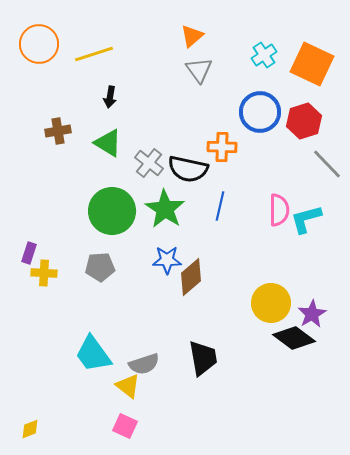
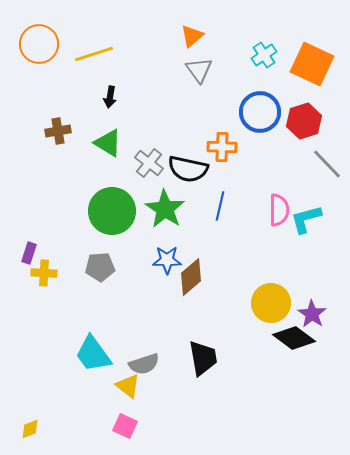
purple star: rotated 8 degrees counterclockwise
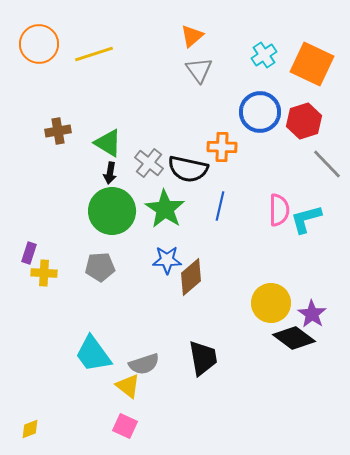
black arrow: moved 76 px down
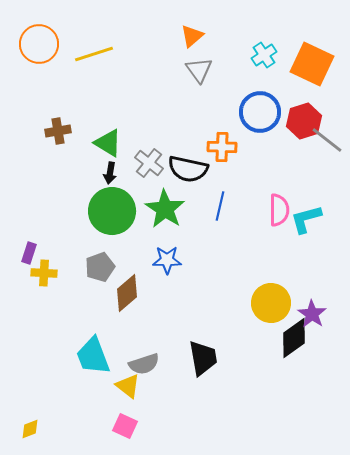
gray line: moved 24 px up; rotated 8 degrees counterclockwise
gray pentagon: rotated 16 degrees counterclockwise
brown diamond: moved 64 px left, 16 px down
black diamond: rotated 72 degrees counterclockwise
cyan trapezoid: moved 2 px down; rotated 15 degrees clockwise
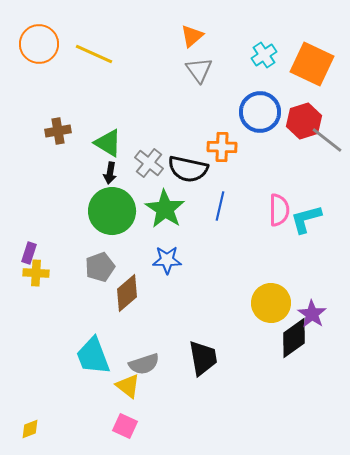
yellow line: rotated 42 degrees clockwise
yellow cross: moved 8 px left
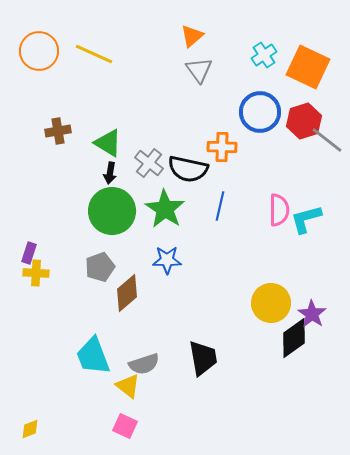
orange circle: moved 7 px down
orange square: moved 4 px left, 3 px down
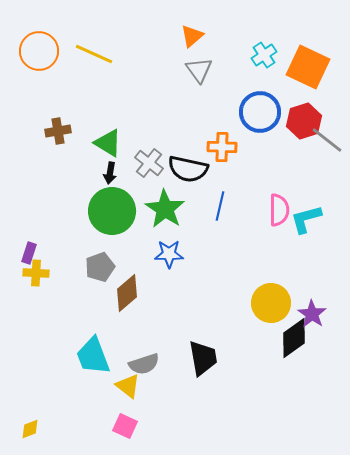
blue star: moved 2 px right, 6 px up
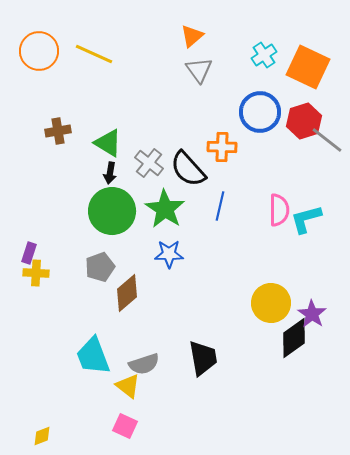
black semicircle: rotated 36 degrees clockwise
yellow diamond: moved 12 px right, 7 px down
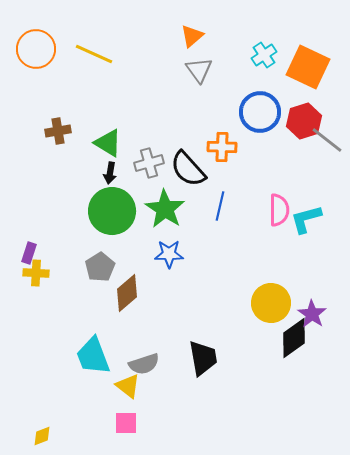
orange circle: moved 3 px left, 2 px up
gray cross: rotated 36 degrees clockwise
gray pentagon: rotated 12 degrees counterclockwise
pink square: moved 1 px right, 3 px up; rotated 25 degrees counterclockwise
